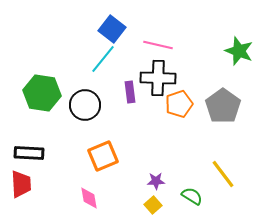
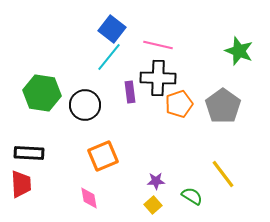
cyan line: moved 6 px right, 2 px up
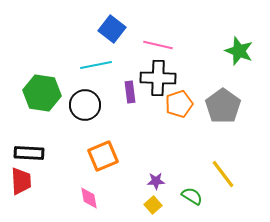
cyan line: moved 13 px left, 8 px down; rotated 40 degrees clockwise
red trapezoid: moved 3 px up
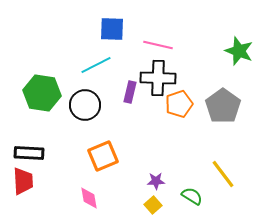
blue square: rotated 36 degrees counterclockwise
cyan line: rotated 16 degrees counterclockwise
purple rectangle: rotated 20 degrees clockwise
red trapezoid: moved 2 px right
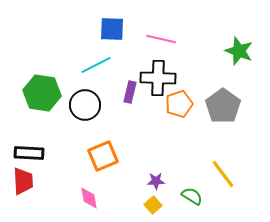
pink line: moved 3 px right, 6 px up
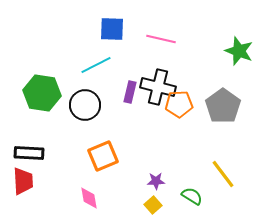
black cross: moved 9 px down; rotated 12 degrees clockwise
orange pentagon: rotated 16 degrees clockwise
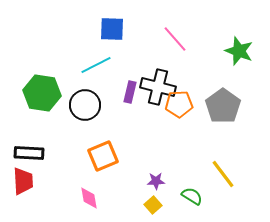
pink line: moved 14 px right; rotated 36 degrees clockwise
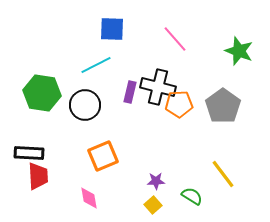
red trapezoid: moved 15 px right, 5 px up
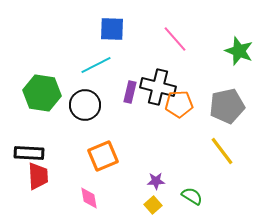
gray pentagon: moved 4 px right; rotated 24 degrees clockwise
yellow line: moved 1 px left, 23 px up
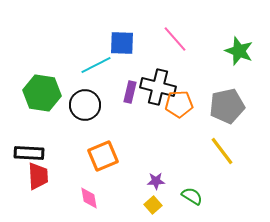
blue square: moved 10 px right, 14 px down
